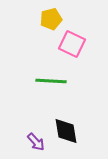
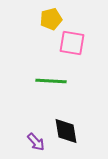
pink square: moved 1 px up; rotated 16 degrees counterclockwise
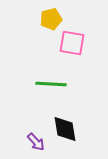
green line: moved 3 px down
black diamond: moved 1 px left, 2 px up
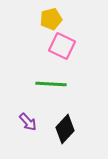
pink square: moved 10 px left, 3 px down; rotated 16 degrees clockwise
black diamond: rotated 52 degrees clockwise
purple arrow: moved 8 px left, 20 px up
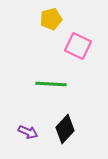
pink square: moved 16 px right
purple arrow: moved 10 px down; rotated 24 degrees counterclockwise
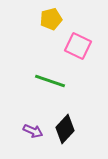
green line: moved 1 px left, 3 px up; rotated 16 degrees clockwise
purple arrow: moved 5 px right, 1 px up
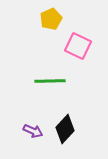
yellow pentagon: rotated 10 degrees counterclockwise
green line: rotated 20 degrees counterclockwise
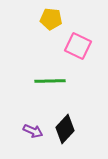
yellow pentagon: rotated 30 degrees clockwise
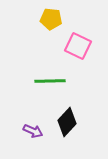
black diamond: moved 2 px right, 7 px up
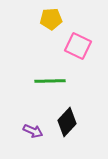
yellow pentagon: rotated 10 degrees counterclockwise
